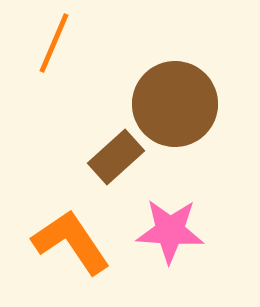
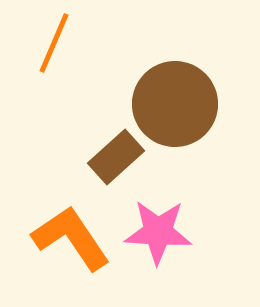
pink star: moved 12 px left, 1 px down
orange L-shape: moved 4 px up
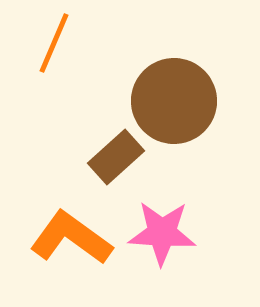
brown circle: moved 1 px left, 3 px up
pink star: moved 4 px right, 1 px down
orange L-shape: rotated 20 degrees counterclockwise
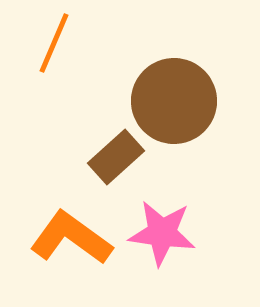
pink star: rotated 4 degrees clockwise
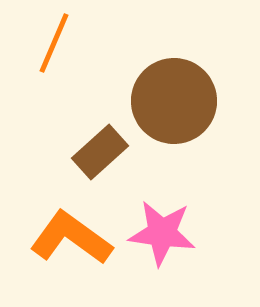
brown rectangle: moved 16 px left, 5 px up
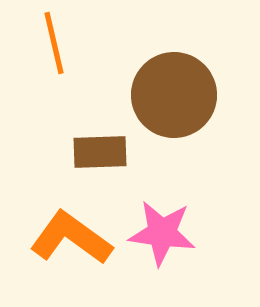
orange line: rotated 36 degrees counterclockwise
brown circle: moved 6 px up
brown rectangle: rotated 40 degrees clockwise
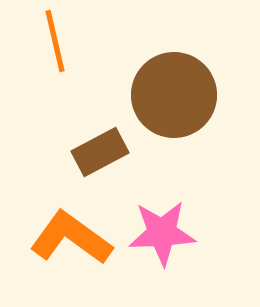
orange line: moved 1 px right, 2 px up
brown rectangle: rotated 26 degrees counterclockwise
pink star: rotated 10 degrees counterclockwise
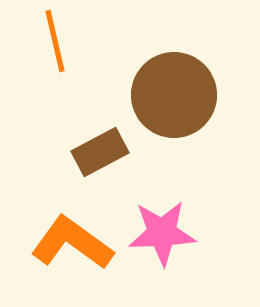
orange L-shape: moved 1 px right, 5 px down
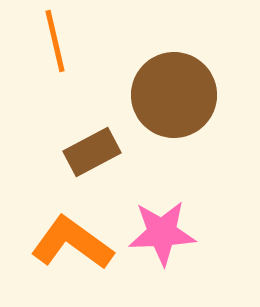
brown rectangle: moved 8 px left
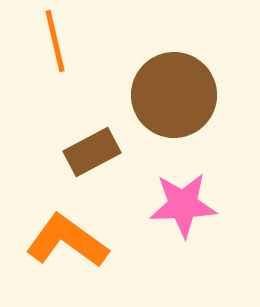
pink star: moved 21 px right, 28 px up
orange L-shape: moved 5 px left, 2 px up
